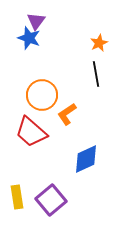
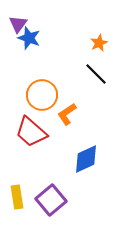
purple triangle: moved 18 px left, 3 px down
black line: rotated 35 degrees counterclockwise
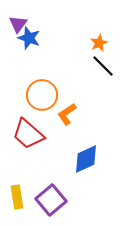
black line: moved 7 px right, 8 px up
red trapezoid: moved 3 px left, 2 px down
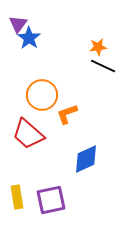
blue star: rotated 15 degrees clockwise
orange star: moved 1 px left, 4 px down; rotated 18 degrees clockwise
black line: rotated 20 degrees counterclockwise
orange L-shape: rotated 15 degrees clockwise
purple square: rotated 28 degrees clockwise
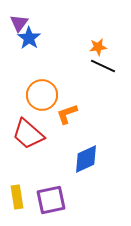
purple triangle: moved 1 px right, 1 px up
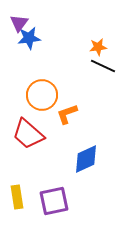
blue star: rotated 30 degrees clockwise
purple square: moved 3 px right, 1 px down
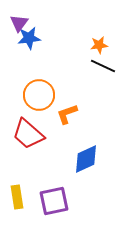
orange star: moved 1 px right, 2 px up
orange circle: moved 3 px left
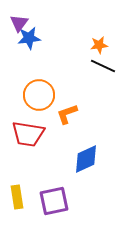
red trapezoid: rotated 32 degrees counterclockwise
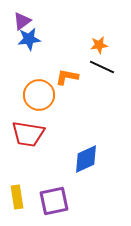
purple triangle: moved 3 px right, 2 px up; rotated 18 degrees clockwise
blue star: moved 1 px down
black line: moved 1 px left, 1 px down
orange L-shape: moved 37 px up; rotated 30 degrees clockwise
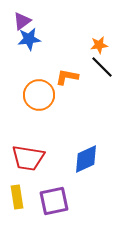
black line: rotated 20 degrees clockwise
red trapezoid: moved 24 px down
